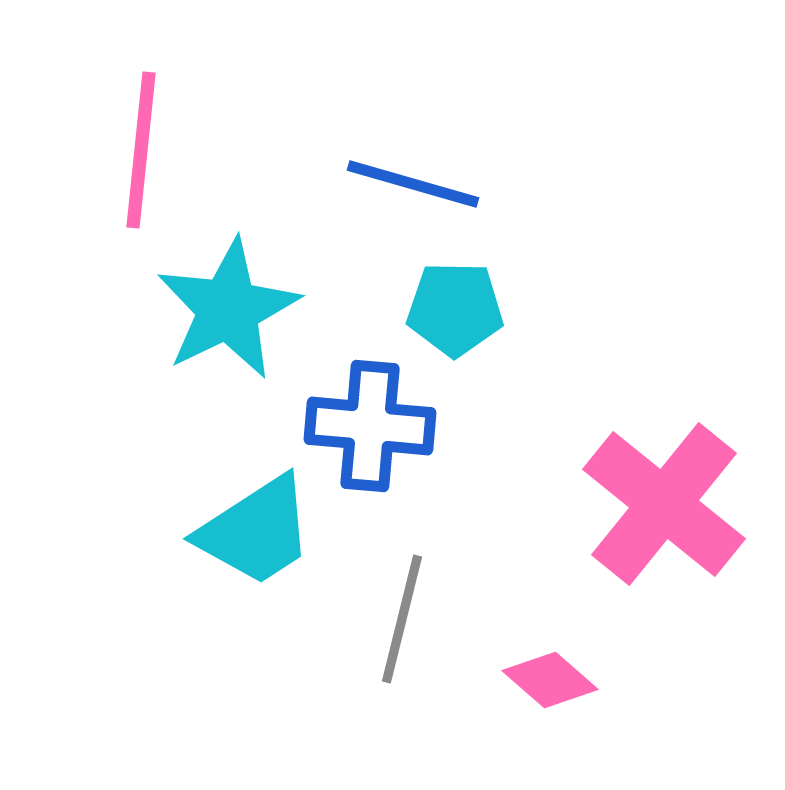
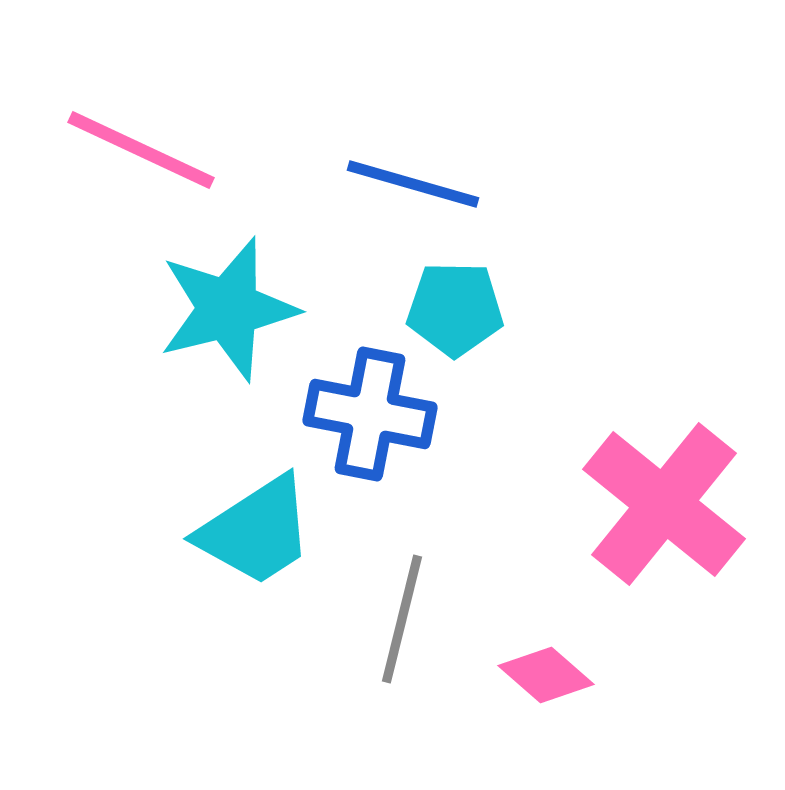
pink line: rotated 71 degrees counterclockwise
cyan star: rotated 12 degrees clockwise
blue cross: moved 12 px up; rotated 6 degrees clockwise
pink diamond: moved 4 px left, 5 px up
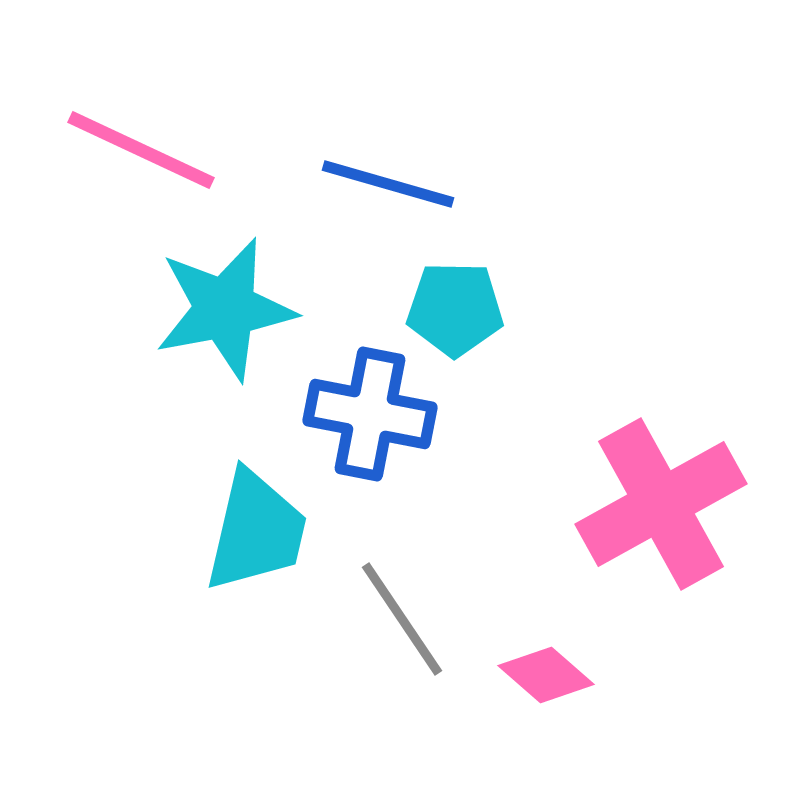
blue line: moved 25 px left
cyan star: moved 3 px left; rotated 3 degrees clockwise
pink cross: moved 3 px left; rotated 22 degrees clockwise
cyan trapezoid: rotated 44 degrees counterclockwise
gray line: rotated 48 degrees counterclockwise
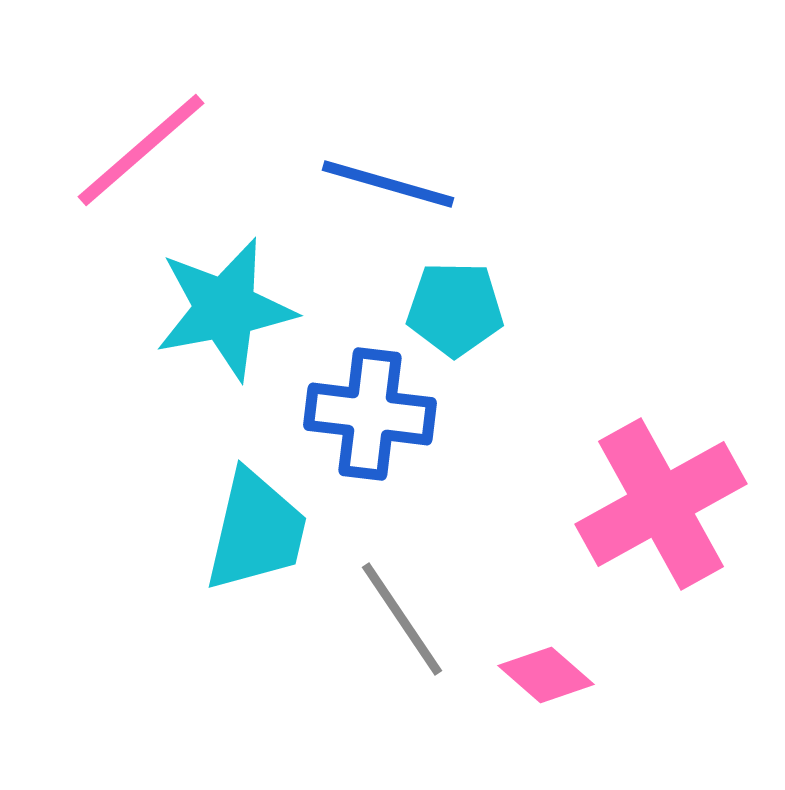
pink line: rotated 66 degrees counterclockwise
blue cross: rotated 4 degrees counterclockwise
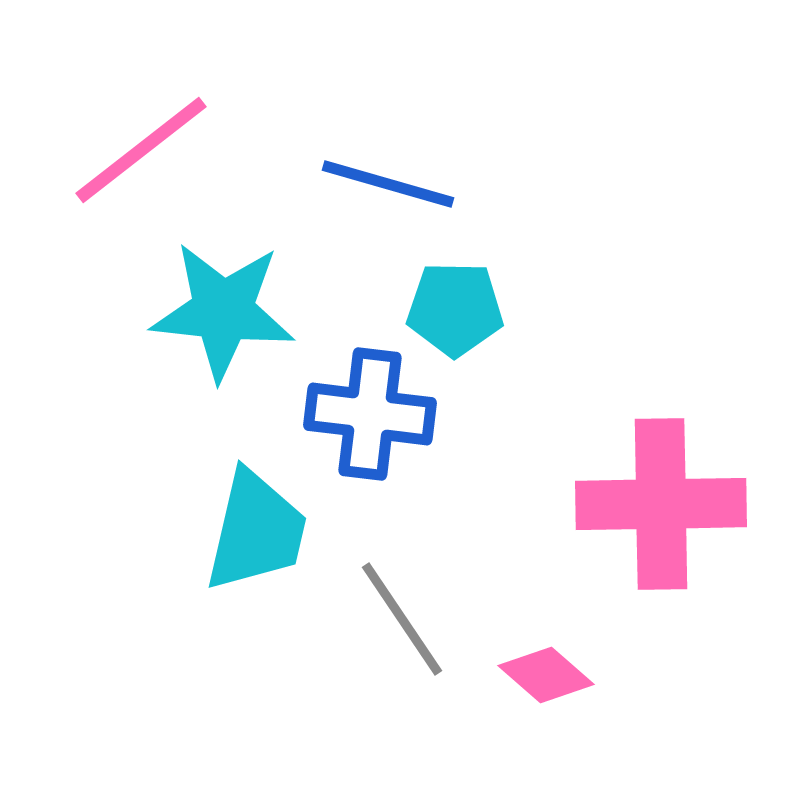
pink line: rotated 3 degrees clockwise
cyan star: moved 2 px left, 2 px down; rotated 17 degrees clockwise
pink cross: rotated 28 degrees clockwise
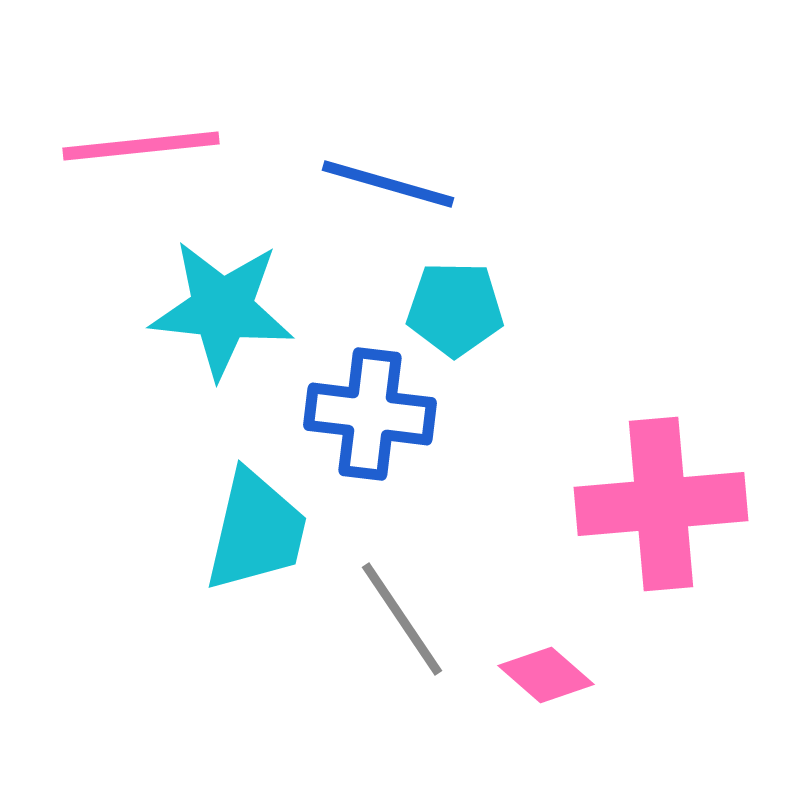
pink line: moved 4 px up; rotated 32 degrees clockwise
cyan star: moved 1 px left, 2 px up
pink cross: rotated 4 degrees counterclockwise
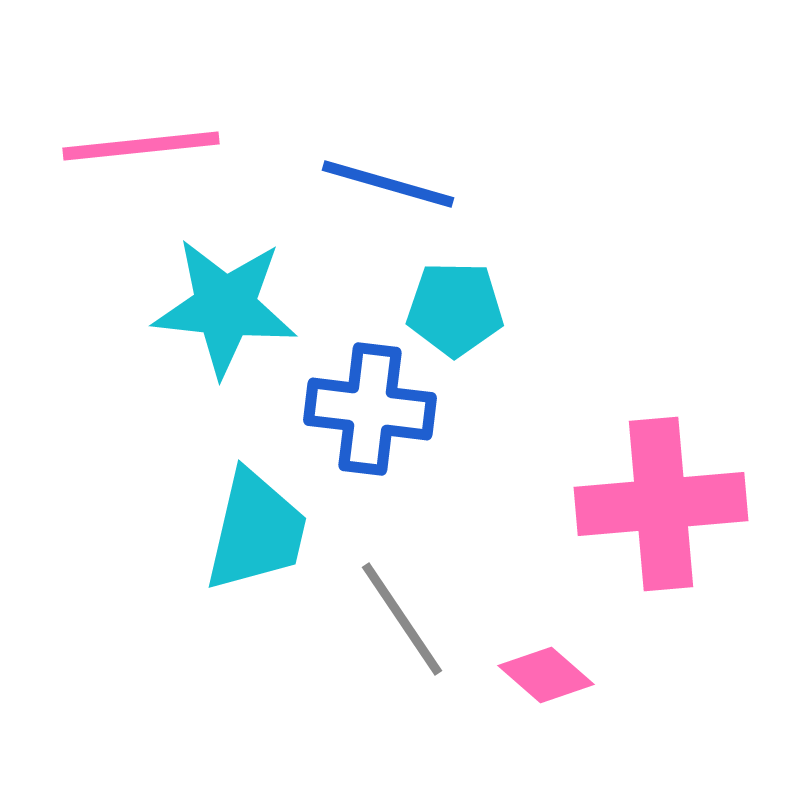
cyan star: moved 3 px right, 2 px up
blue cross: moved 5 px up
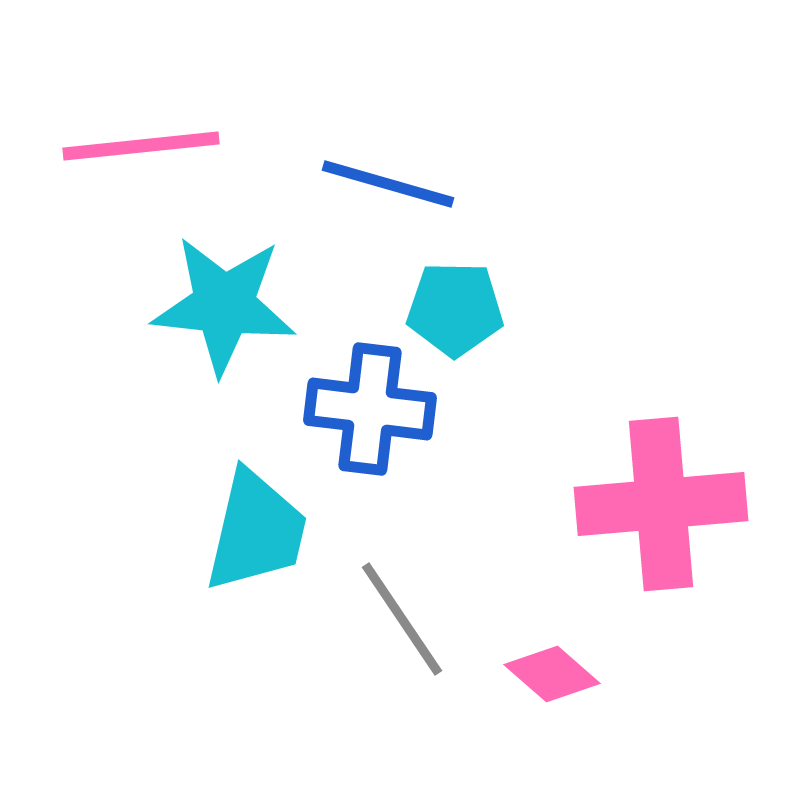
cyan star: moved 1 px left, 2 px up
pink diamond: moved 6 px right, 1 px up
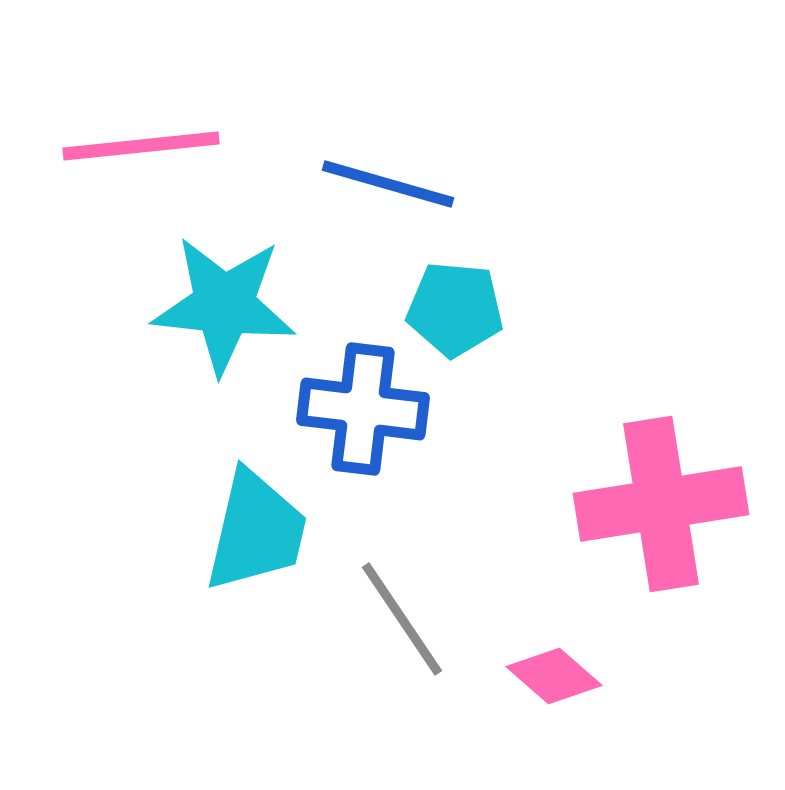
cyan pentagon: rotated 4 degrees clockwise
blue cross: moved 7 px left
pink cross: rotated 4 degrees counterclockwise
pink diamond: moved 2 px right, 2 px down
